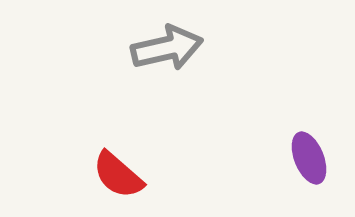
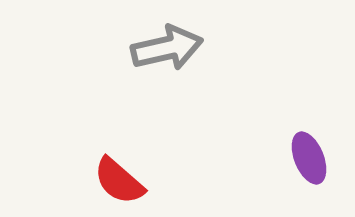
red semicircle: moved 1 px right, 6 px down
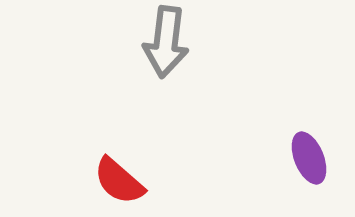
gray arrow: moved 1 px left, 6 px up; rotated 110 degrees clockwise
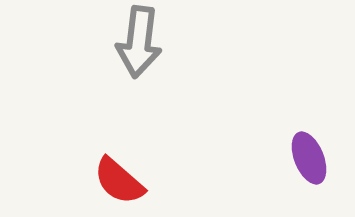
gray arrow: moved 27 px left
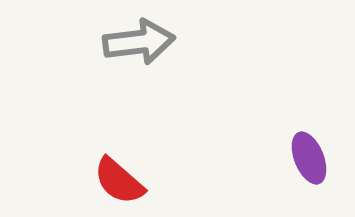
gray arrow: rotated 104 degrees counterclockwise
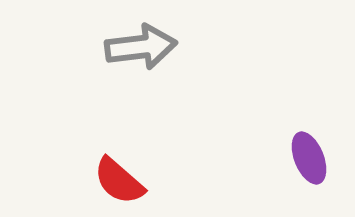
gray arrow: moved 2 px right, 5 px down
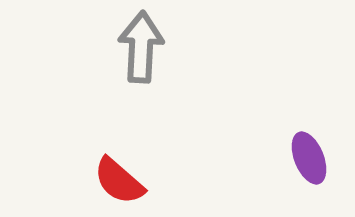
gray arrow: rotated 80 degrees counterclockwise
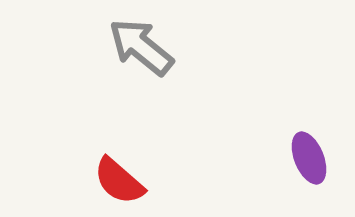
gray arrow: rotated 54 degrees counterclockwise
